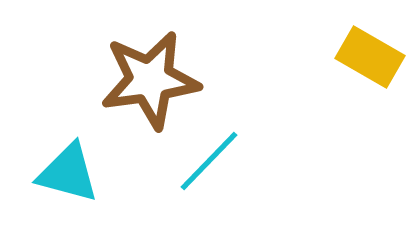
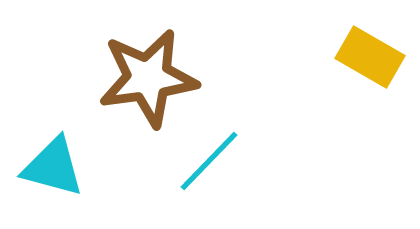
brown star: moved 2 px left, 2 px up
cyan triangle: moved 15 px left, 6 px up
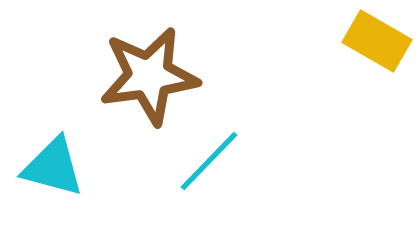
yellow rectangle: moved 7 px right, 16 px up
brown star: moved 1 px right, 2 px up
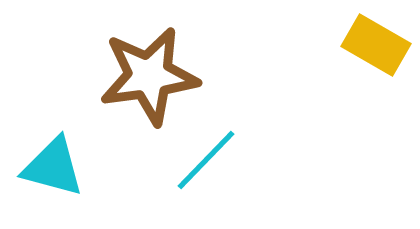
yellow rectangle: moved 1 px left, 4 px down
cyan line: moved 3 px left, 1 px up
